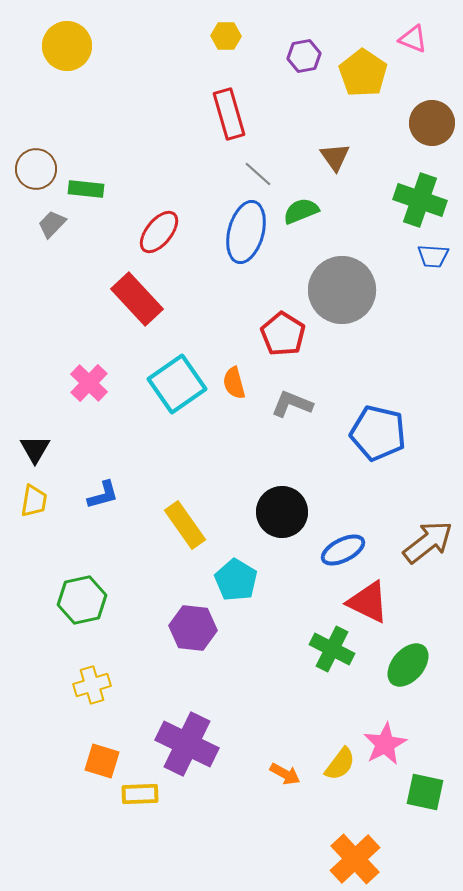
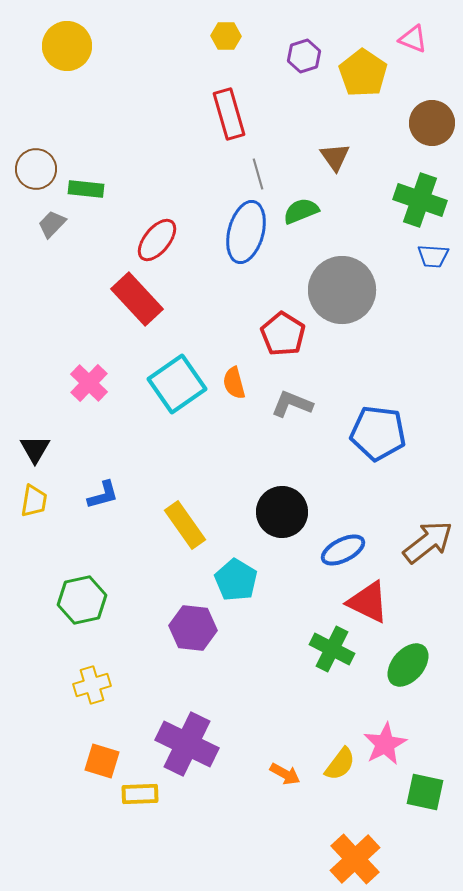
purple hexagon at (304, 56): rotated 8 degrees counterclockwise
gray line at (258, 174): rotated 32 degrees clockwise
red ellipse at (159, 232): moved 2 px left, 8 px down
blue pentagon at (378, 433): rotated 6 degrees counterclockwise
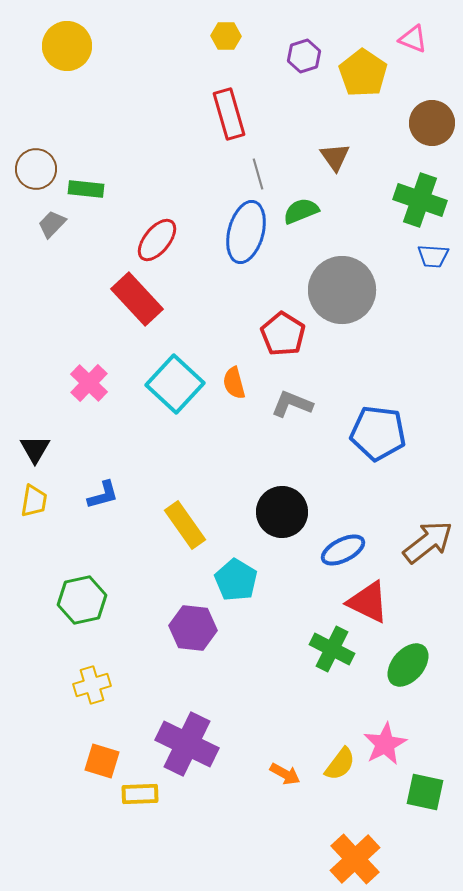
cyan square at (177, 384): moved 2 px left; rotated 12 degrees counterclockwise
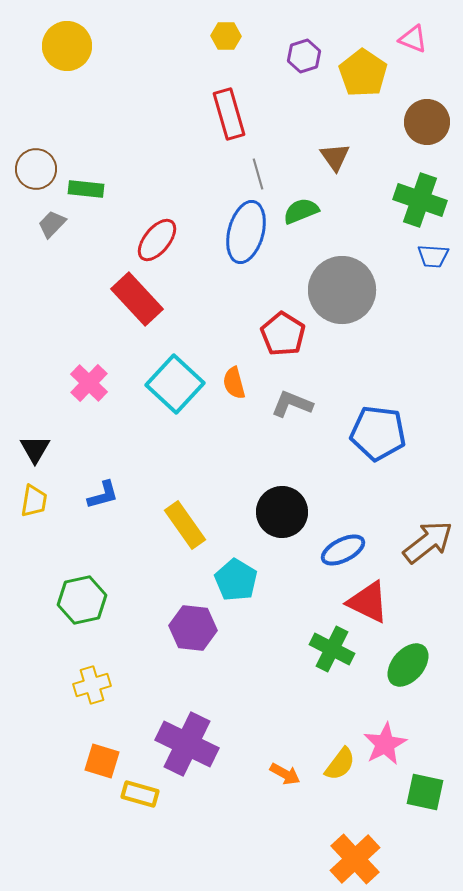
brown circle at (432, 123): moved 5 px left, 1 px up
yellow rectangle at (140, 794): rotated 18 degrees clockwise
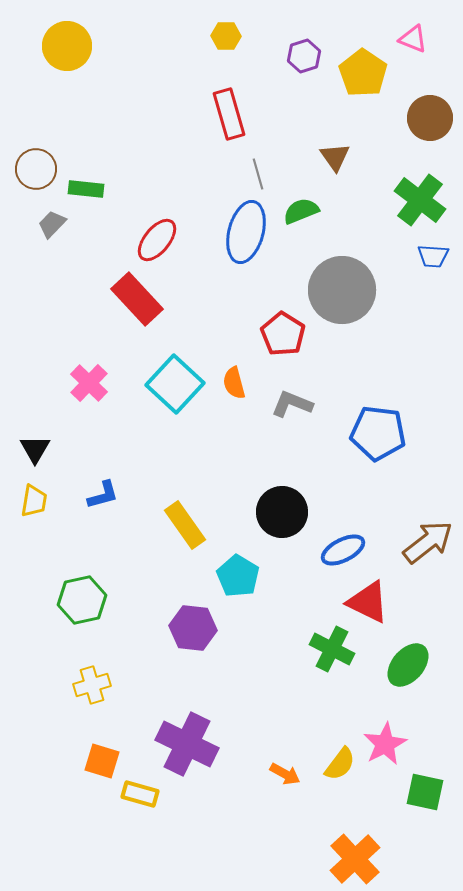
brown circle at (427, 122): moved 3 px right, 4 px up
green cross at (420, 200): rotated 18 degrees clockwise
cyan pentagon at (236, 580): moved 2 px right, 4 px up
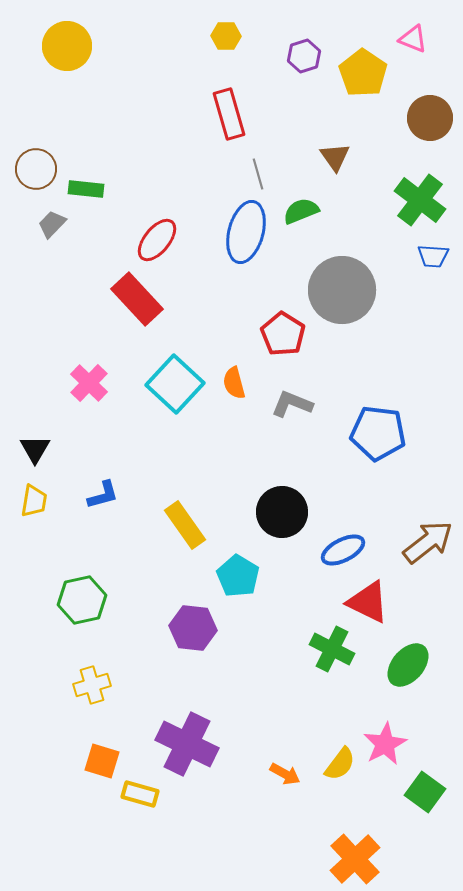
green square at (425, 792): rotated 24 degrees clockwise
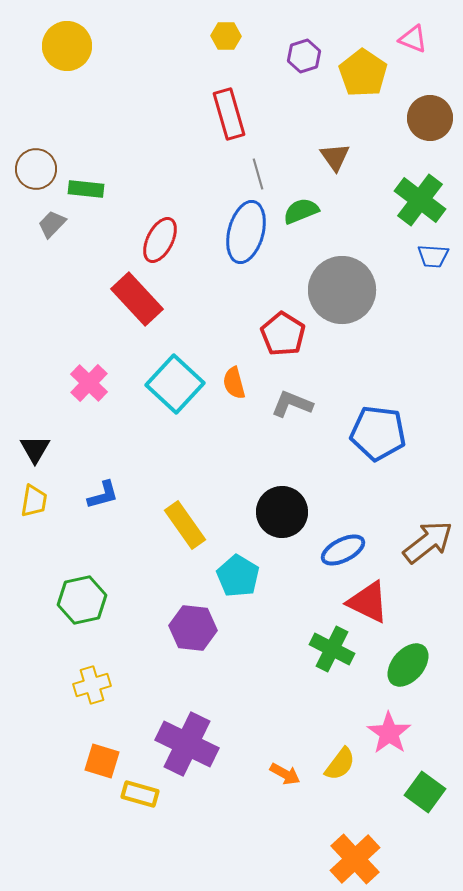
red ellipse at (157, 240): moved 3 px right; rotated 12 degrees counterclockwise
pink star at (385, 744): moved 4 px right, 11 px up; rotated 9 degrees counterclockwise
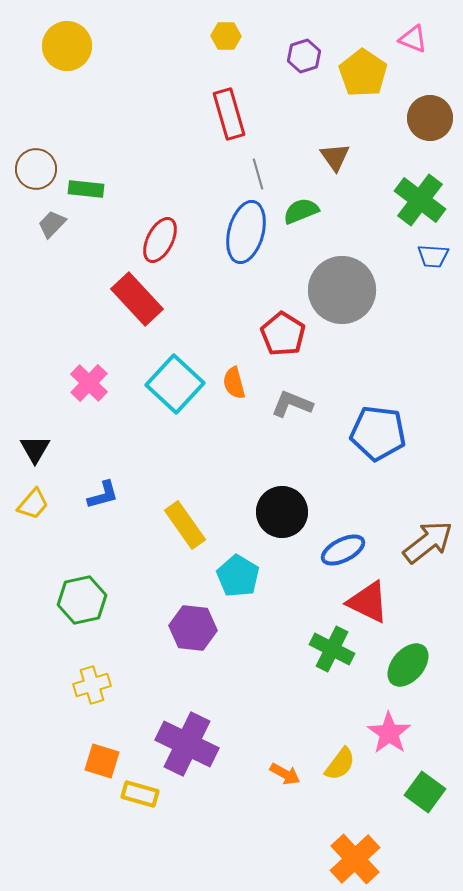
yellow trapezoid at (34, 501): moved 1 px left, 3 px down; rotated 32 degrees clockwise
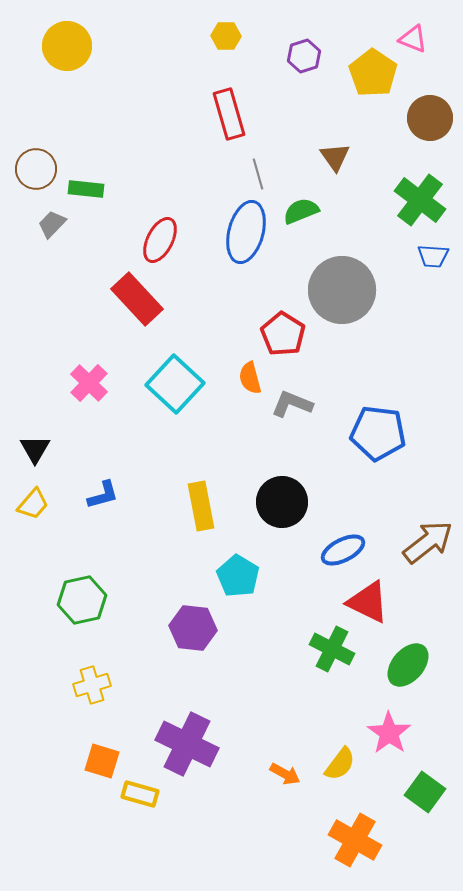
yellow pentagon at (363, 73): moved 10 px right
orange semicircle at (234, 383): moved 16 px right, 5 px up
black circle at (282, 512): moved 10 px up
yellow rectangle at (185, 525): moved 16 px right, 19 px up; rotated 24 degrees clockwise
orange cross at (355, 859): moved 19 px up; rotated 18 degrees counterclockwise
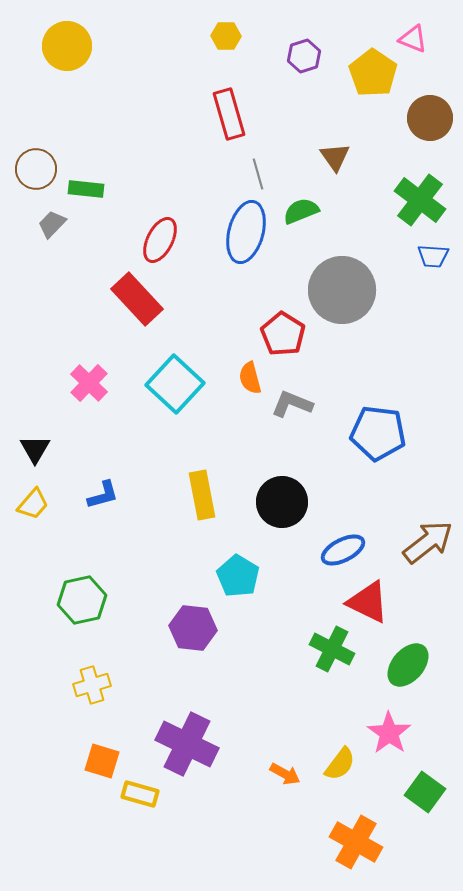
yellow rectangle at (201, 506): moved 1 px right, 11 px up
orange cross at (355, 840): moved 1 px right, 2 px down
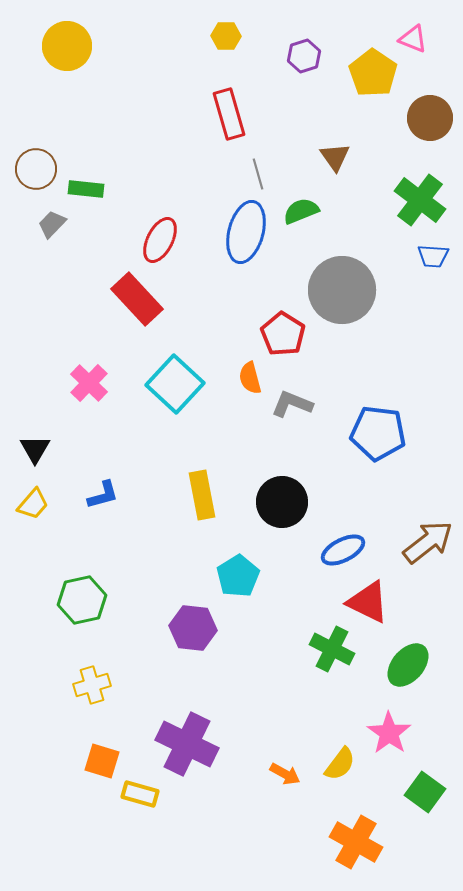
cyan pentagon at (238, 576): rotated 9 degrees clockwise
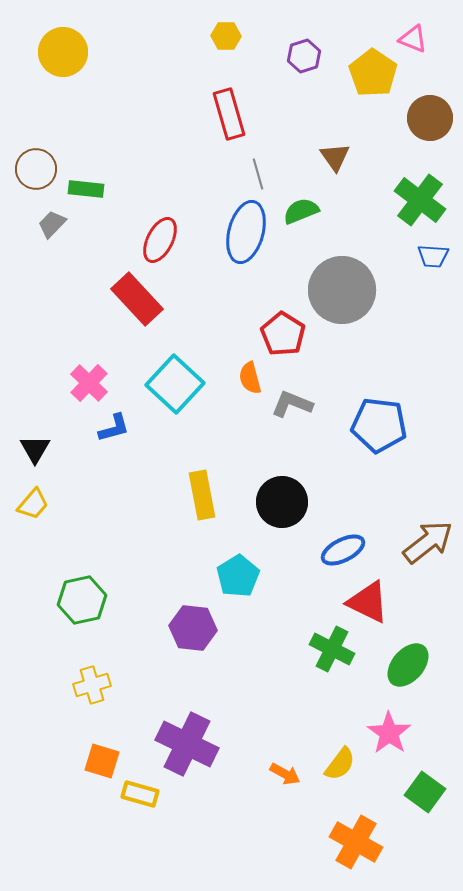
yellow circle at (67, 46): moved 4 px left, 6 px down
blue pentagon at (378, 433): moved 1 px right, 8 px up
blue L-shape at (103, 495): moved 11 px right, 67 px up
